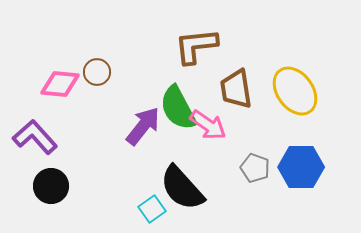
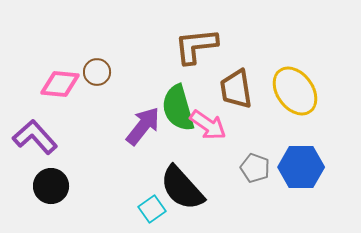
green semicircle: rotated 12 degrees clockwise
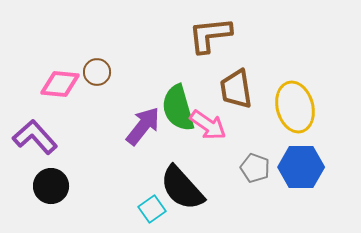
brown L-shape: moved 14 px right, 11 px up
yellow ellipse: moved 16 px down; rotated 21 degrees clockwise
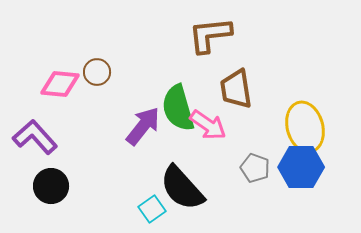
yellow ellipse: moved 10 px right, 20 px down
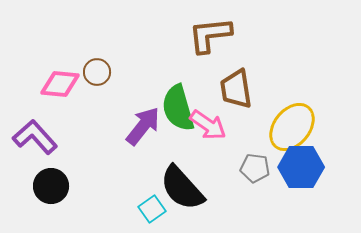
yellow ellipse: moved 13 px left; rotated 54 degrees clockwise
gray pentagon: rotated 12 degrees counterclockwise
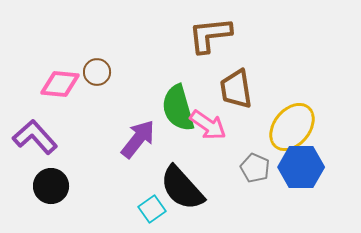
purple arrow: moved 5 px left, 13 px down
gray pentagon: rotated 16 degrees clockwise
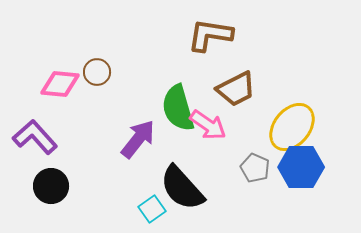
brown L-shape: rotated 15 degrees clockwise
brown trapezoid: rotated 108 degrees counterclockwise
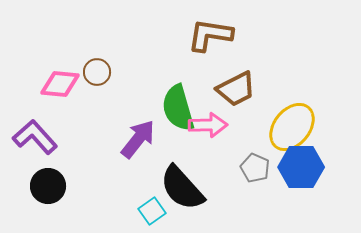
pink arrow: rotated 36 degrees counterclockwise
black circle: moved 3 px left
cyan square: moved 2 px down
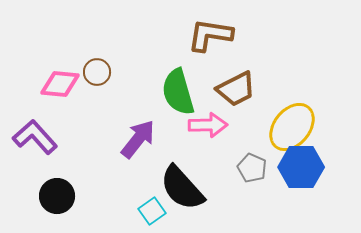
green semicircle: moved 16 px up
gray pentagon: moved 3 px left
black circle: moved 9 px right, 10 px down
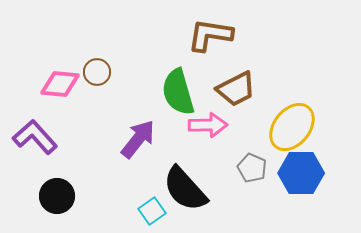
blue hexagon: moved 6 px down
black semicircle: moved 3 px right, 1 px down
